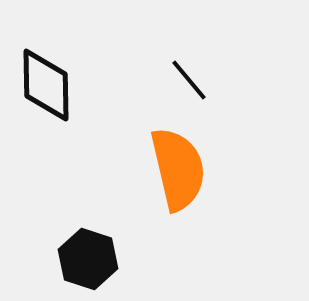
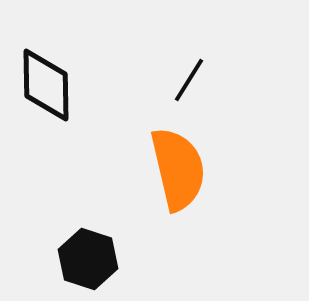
black line: rotated 72 degrees clockwise
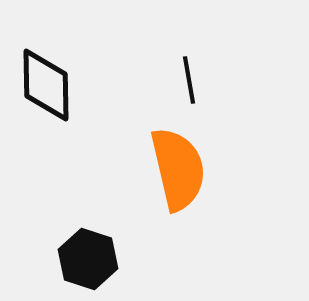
black line: rotated 42 degrees counterclockwise
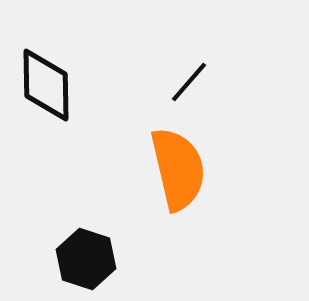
black line: moved 2 px down; rotated 51 degrees clockwise
black hexagon: moved 2 px left
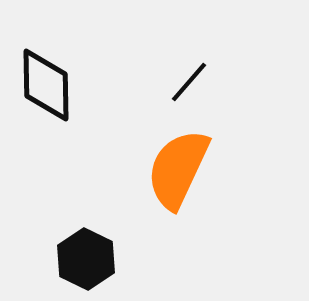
orange semicircle: rotated 142 degrees counterclockwise
black hexagon: rotated 8 degrees clockwise
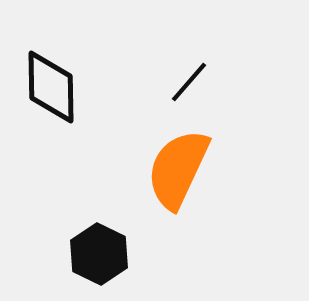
black diamond: moved 5 px right, 2 px down
black hexagon: moved 13 px right, 5 px up
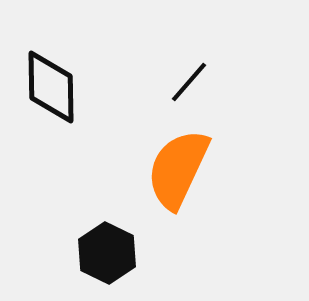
black hexagon: moved 8 px right, 1 px up
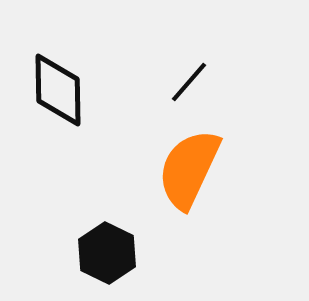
black diamond: moved 7 px right, 3 px down
orange semicircle: moved 11 px right
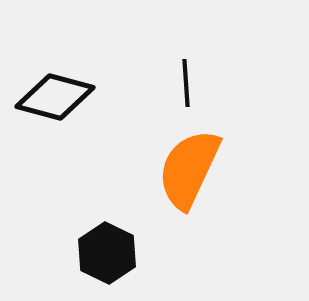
black line: moved 3 px left, 1 px down; rotated 45 degrees counterclockwise
black diamond: moved 3 px left, 7 px down; rotated 74 degrees counterclockwise
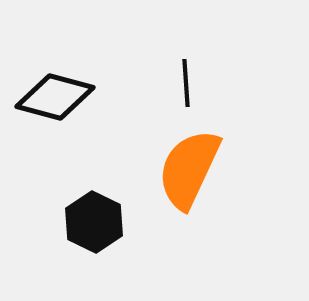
black hexagon: moved 13 px left, 31 px up
